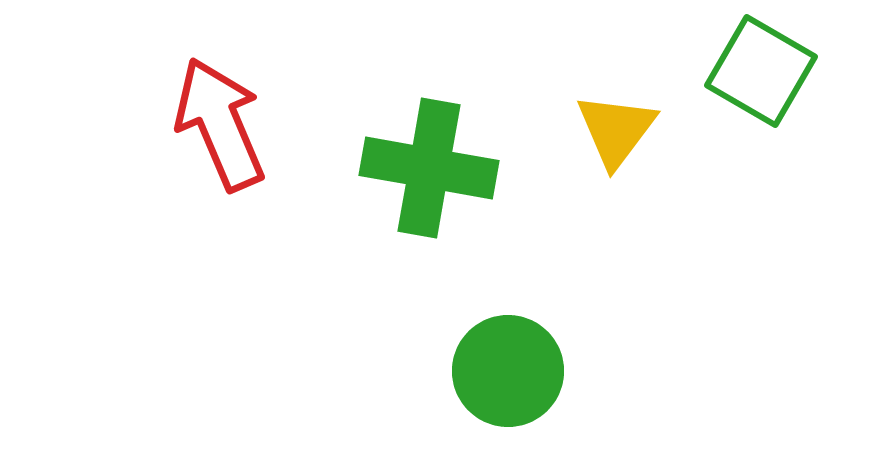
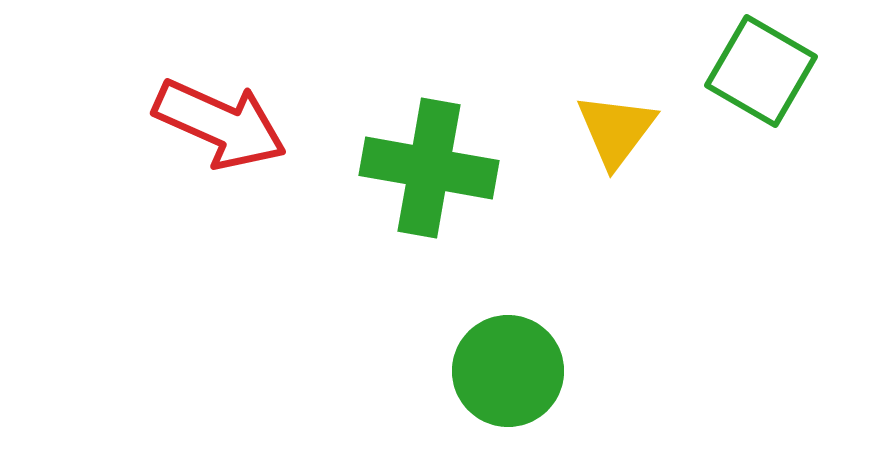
red arrow: rotated 137 degrees clockwise
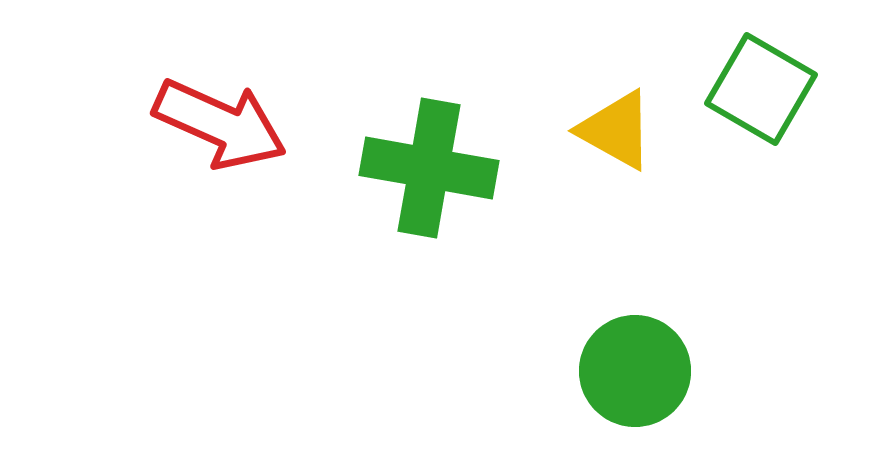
green square: moved 18 px down
yellow triangle: rotated 38 degrees counterclockwise
green circle: moved 127 px right
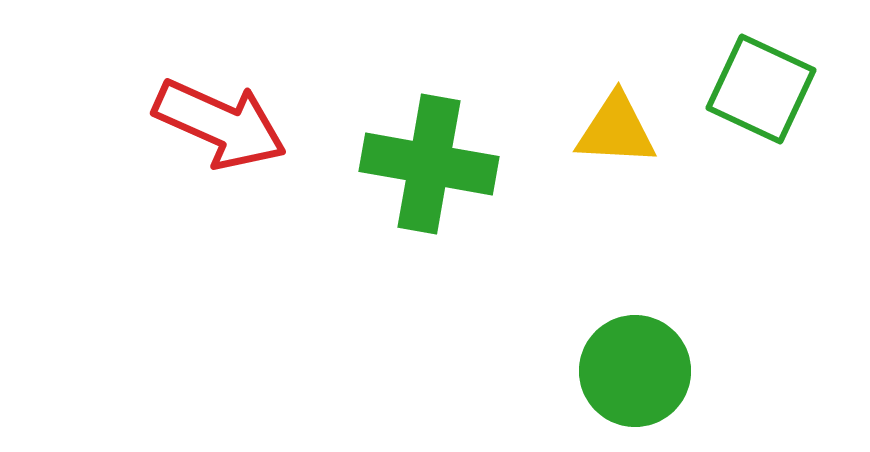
green square: rotated 5 degrees counterclockwise
yellow triangle: rotated 26 degrees counterclockwise
green cross: moved 4 px up
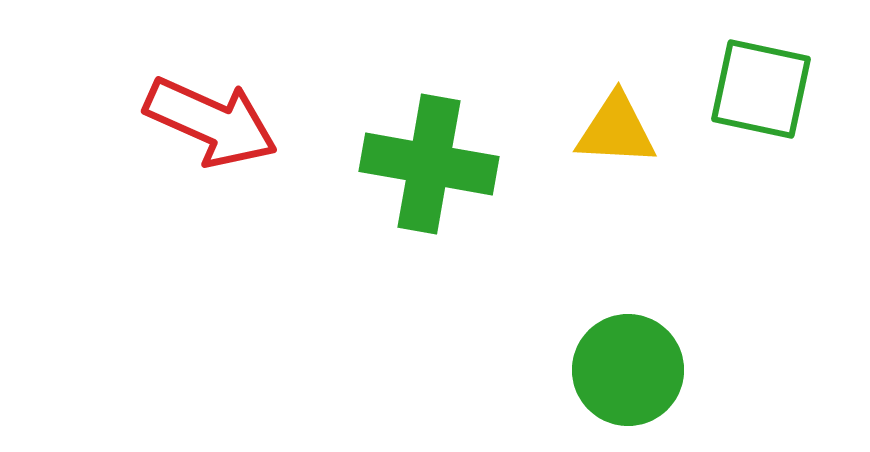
green square: rotated 13 degrees counterclockwise
red arrow: moved 9 px left, 2 px up
green circle: moved 7 px left, 1 px up
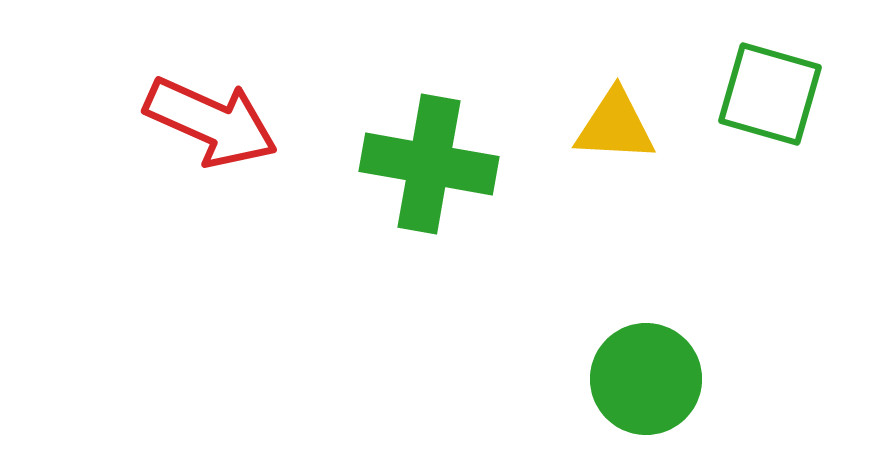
green square: moved 9 px right, 5 px down; rotated 4 degrees clockwise
yellow triangle: moved 1 px left, 4 px up
green circle: moved 18 px right, 9 px down
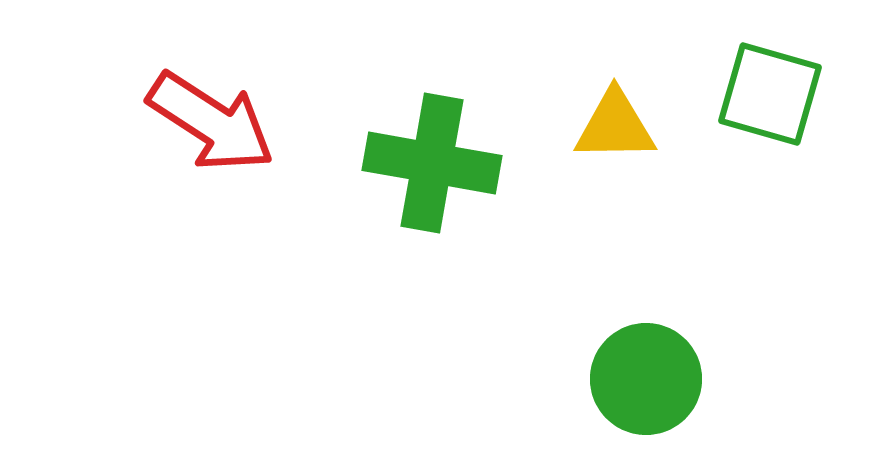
red arrow: rotated 9 degrees clockwise
yellow triangle: rotated 4 degrees counterclockwise
green cross: moved 3 px right, 1 px up
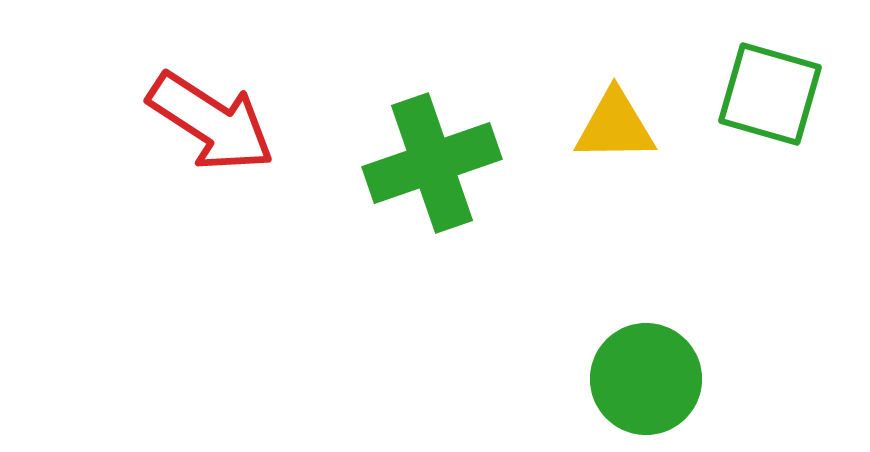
green cross: rotated 29 degrees counterclockwise
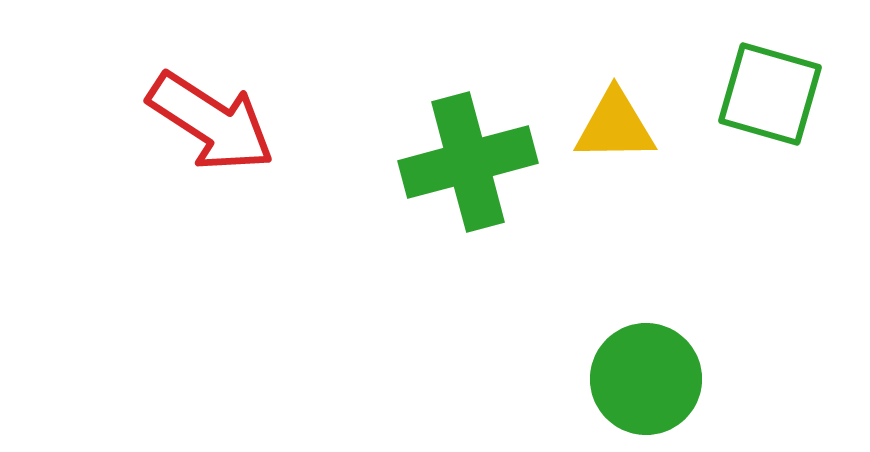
green cross: moved 36 px right, 1 px up; rotated 4 degrees clockwise
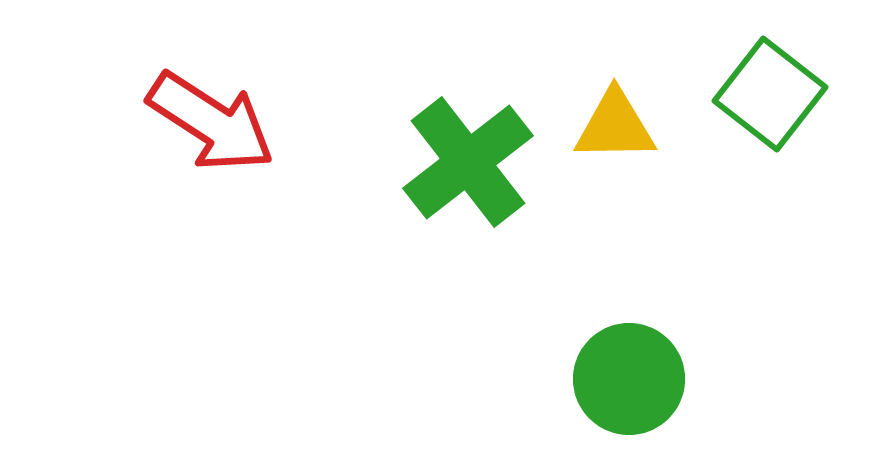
green square: rotated 22 degrees clockwise
green cross: rotated 23 degrees counterclockwise
green circle: moved 17 px left
